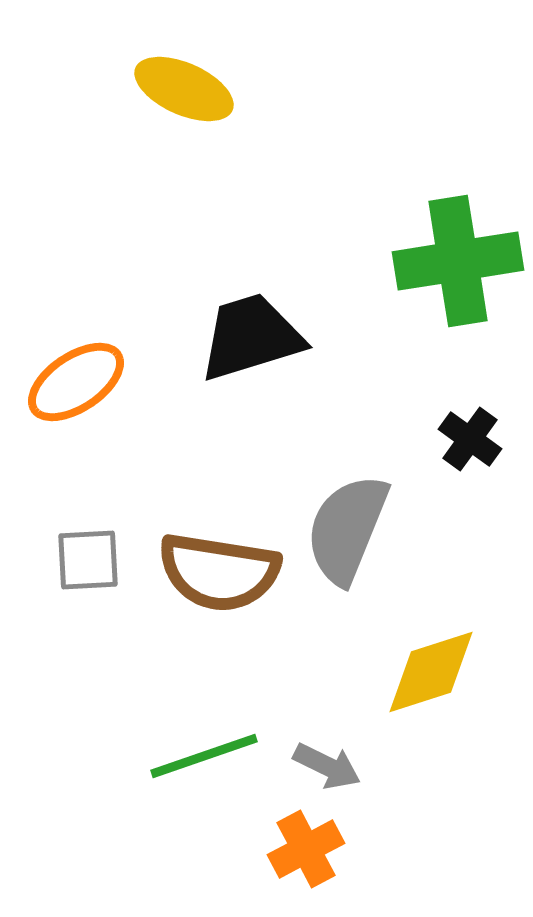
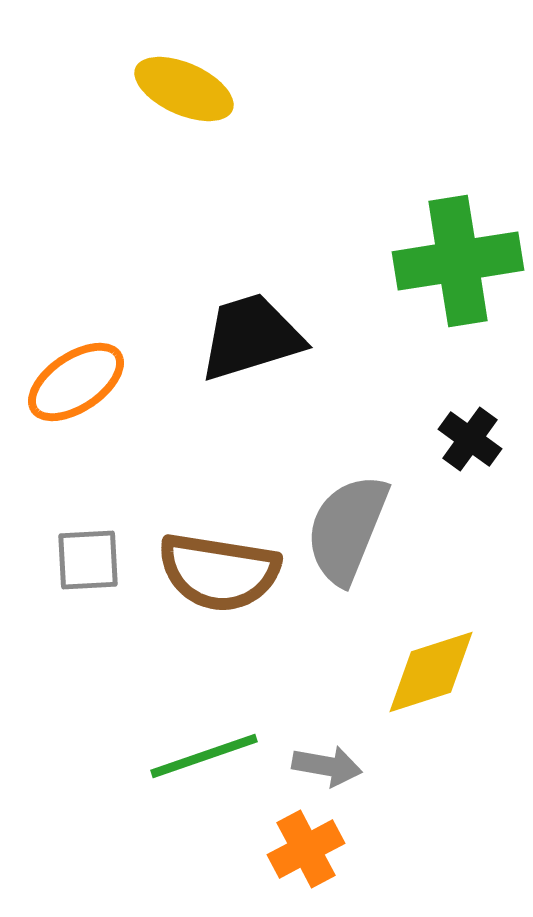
gray arrow: rotated 16 degrees counterclockwise
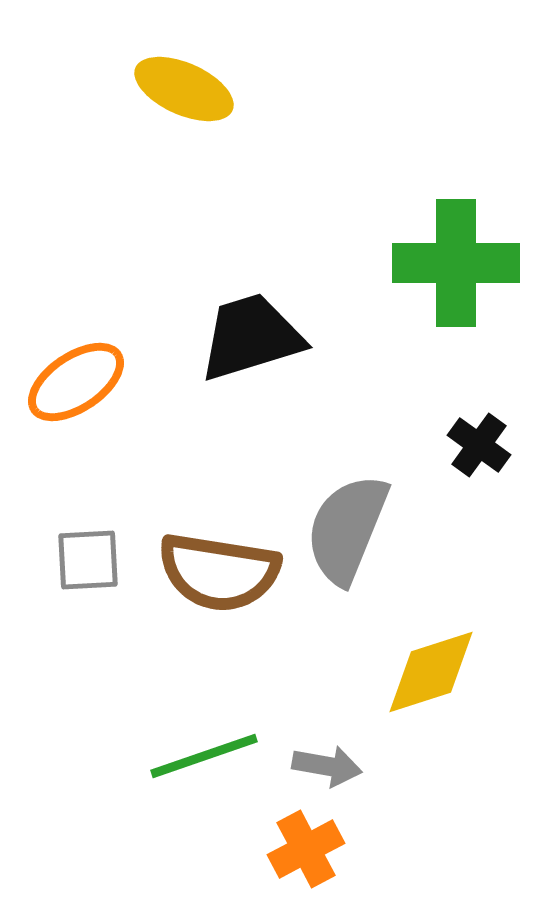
green cross: moved 2 px left, 2 px down; rotated 9 degrees clockwise
black cross: moved 9 px right, 6 px down
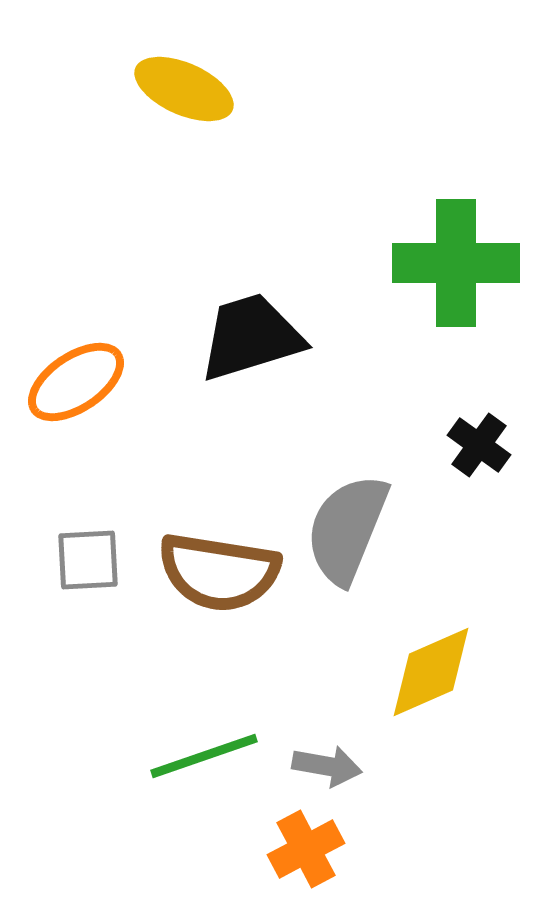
yellow diamond: rotated 6 degrees counterclockwise
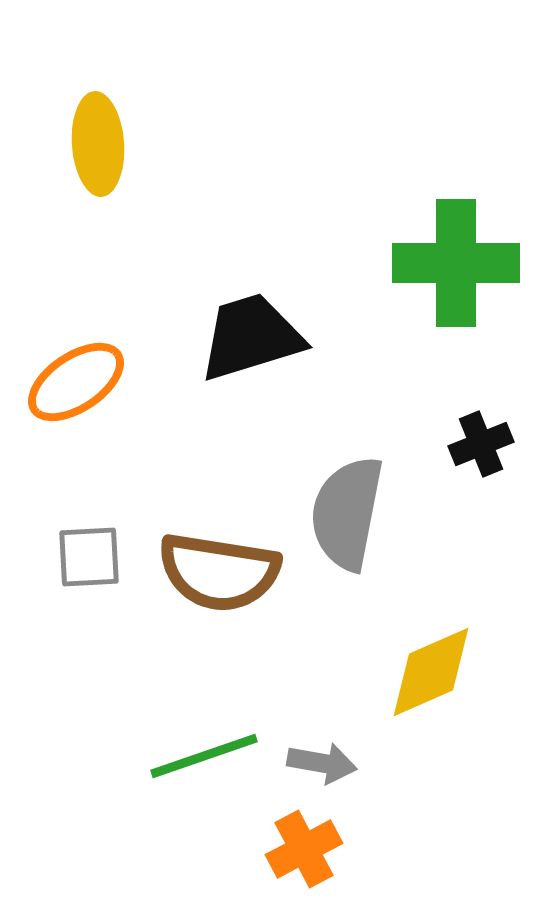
yellow ellipse: moved 86 px left, 55 px down; rotated 62 degrees clockwise
black cross: moved 2 px right, 1 px up; rotated 32 degrees clockwise
gray semicircle: moved 16 px up; rotated 11 degrees counterclockwise
gray square: moved 1 px right, 3 px up
gray arrow: moved 5 px left, 3 px up
orange cross: moved 2 px left
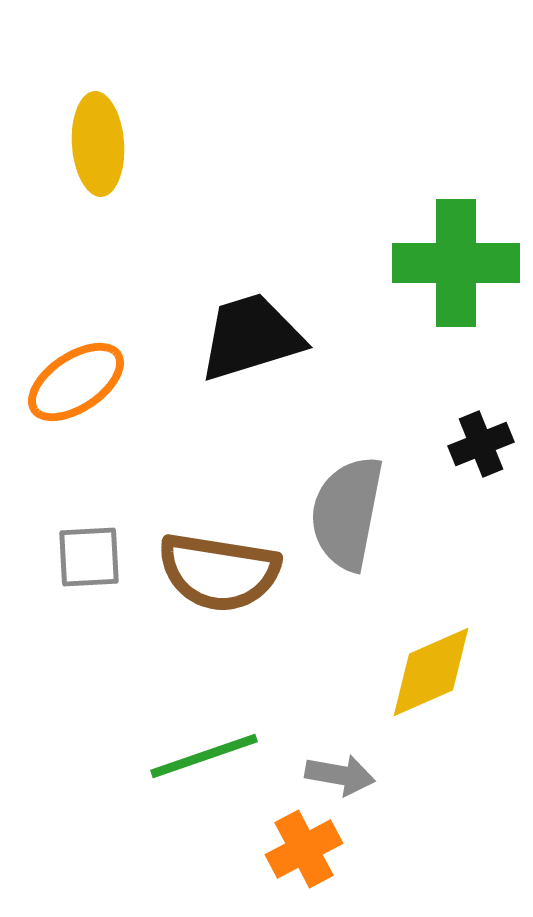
gray arrow: moved 18 px right, 12 px down
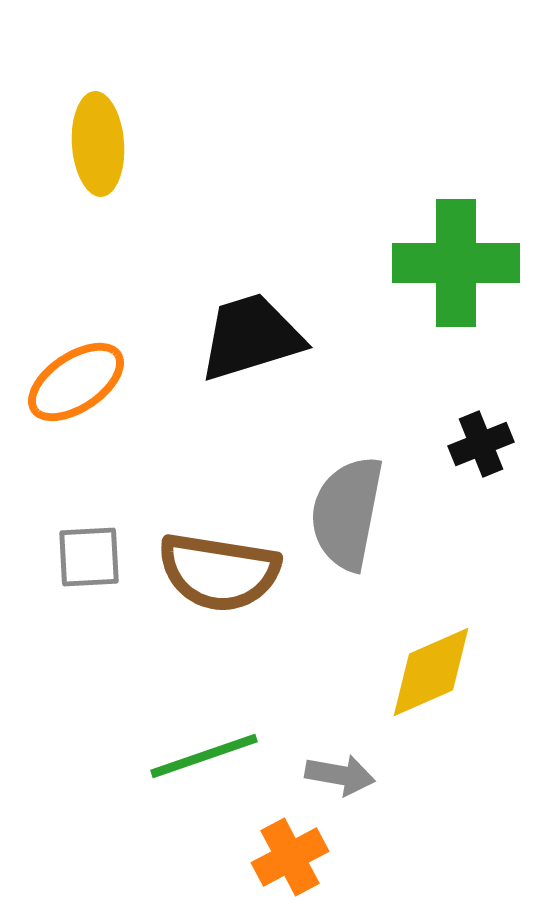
orange cross: moved 14 px left, 8 px down
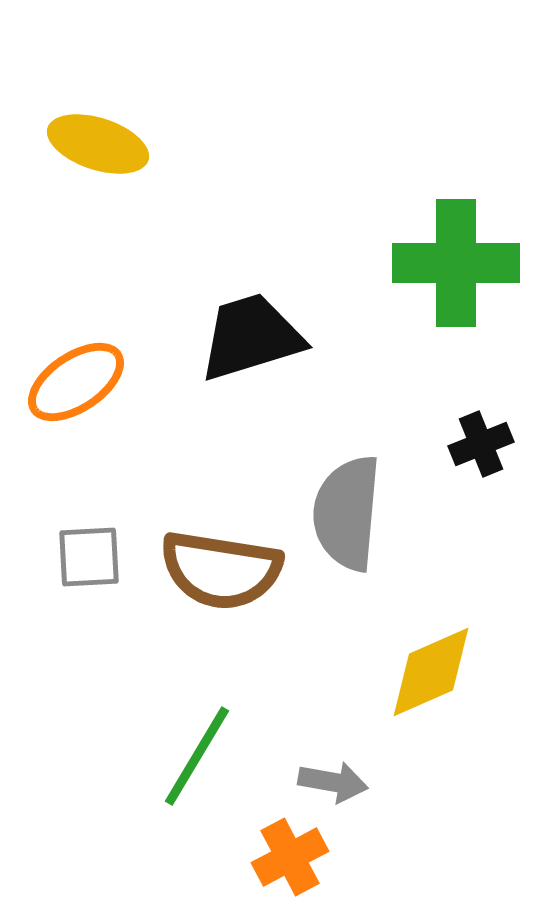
yellow ellipse: rotated 68 degrees counterclockwise
gray semicircle: rotated 6 degrees counterclockwise
brown semicircle: moved 2 px right, 2 px up
green line: moved 7 px left; rotated 40 degrees counterclockwise
gray arrow: moved 7 px left, 7 px down
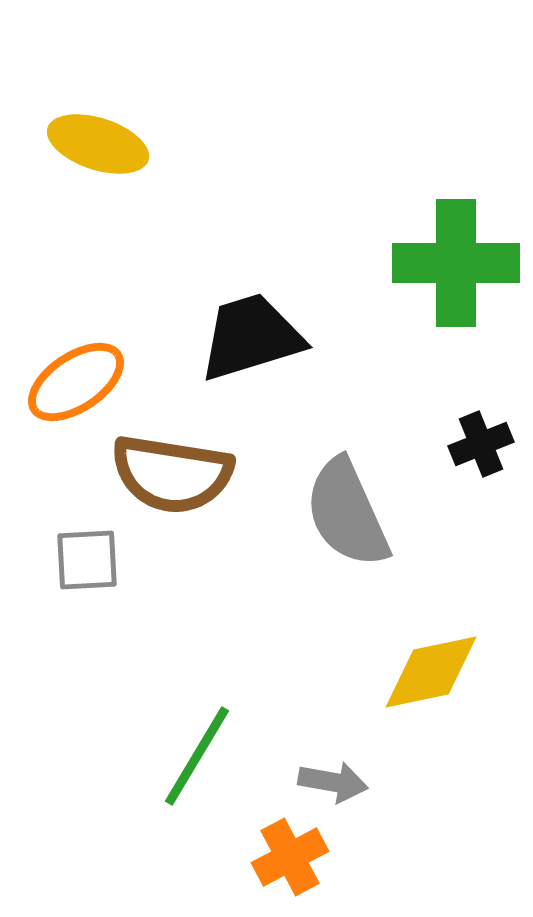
gray semicircle: rotated 29 degrees counterclockwise
gray square: moved 2 px left, 3 px down
brown semicircle: moved 49 px left, 96 px up
yellow diamond: rotated 12 degrees clockwise
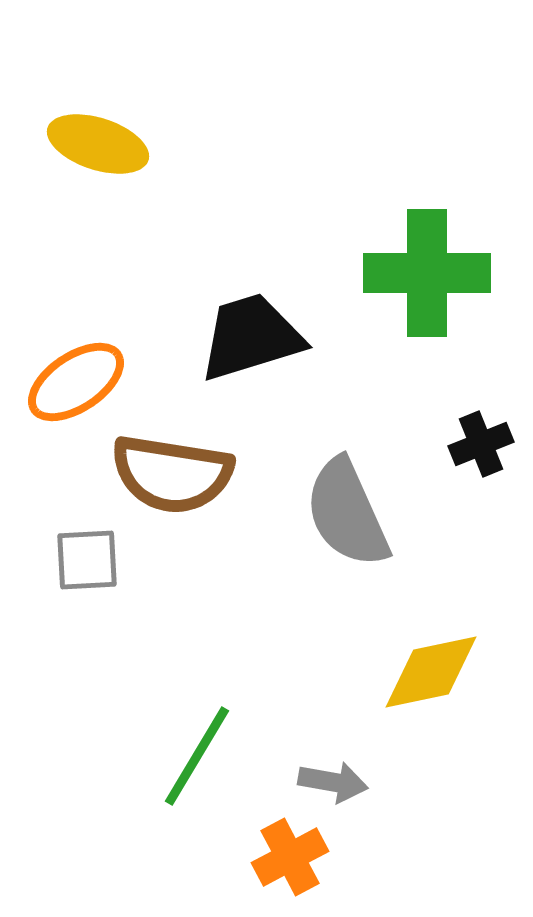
green cross: moved 29 px left, 10 px down
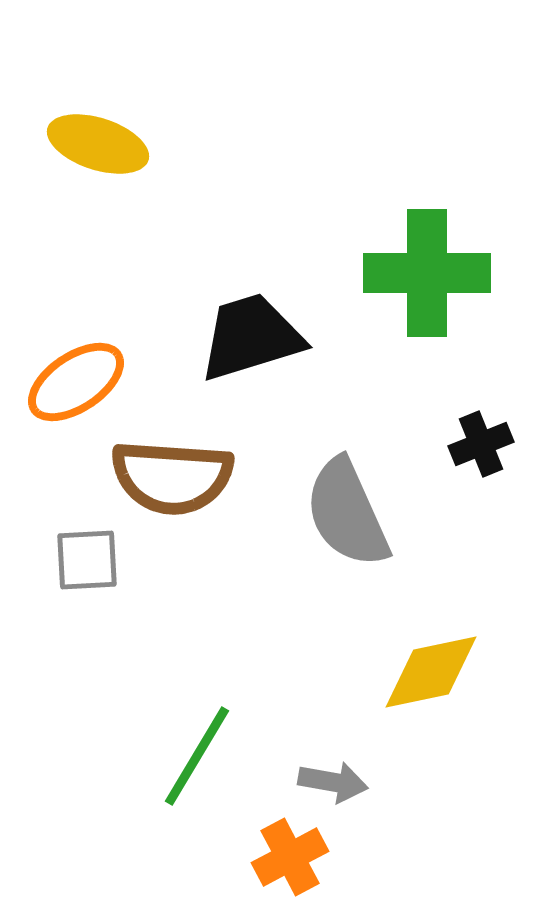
brown semicircle: moved 3 px down; rotated 5 degrees counterclockwise
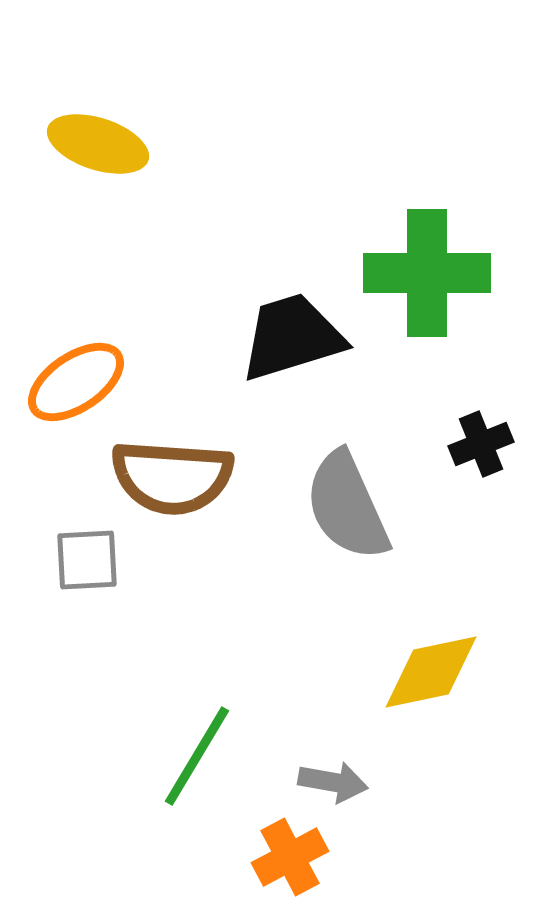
black trapezoid: moved 41 px right
gray semicircle: moved 7 px up
